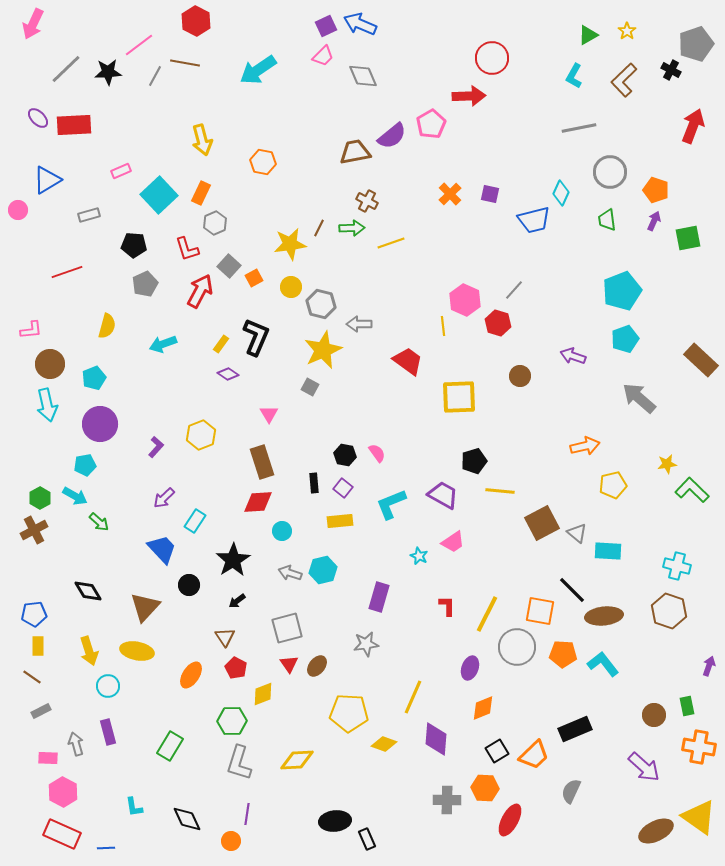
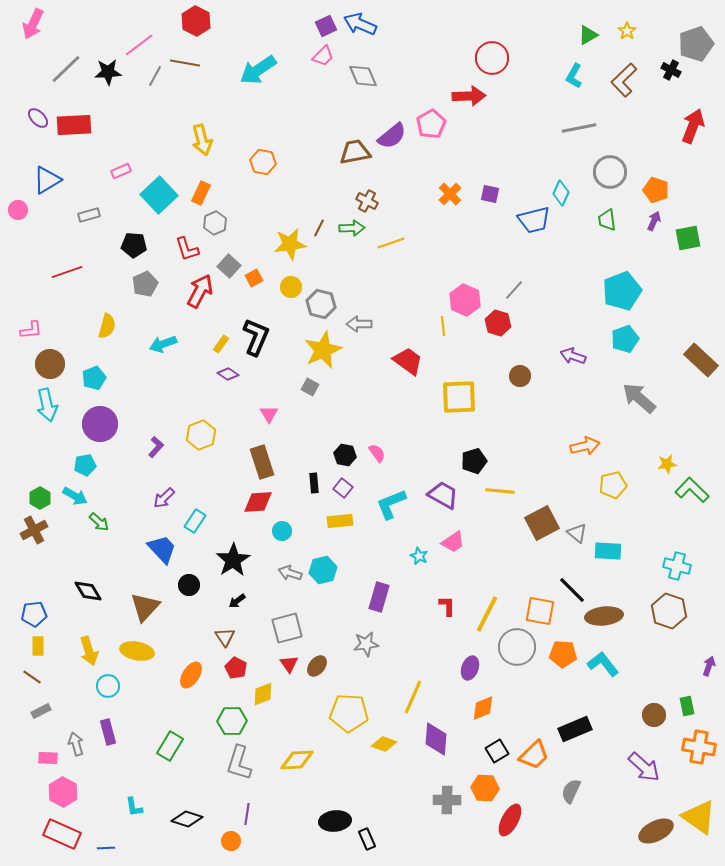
black diamond at (187, 819): rotated 48 degrees counterclockwise
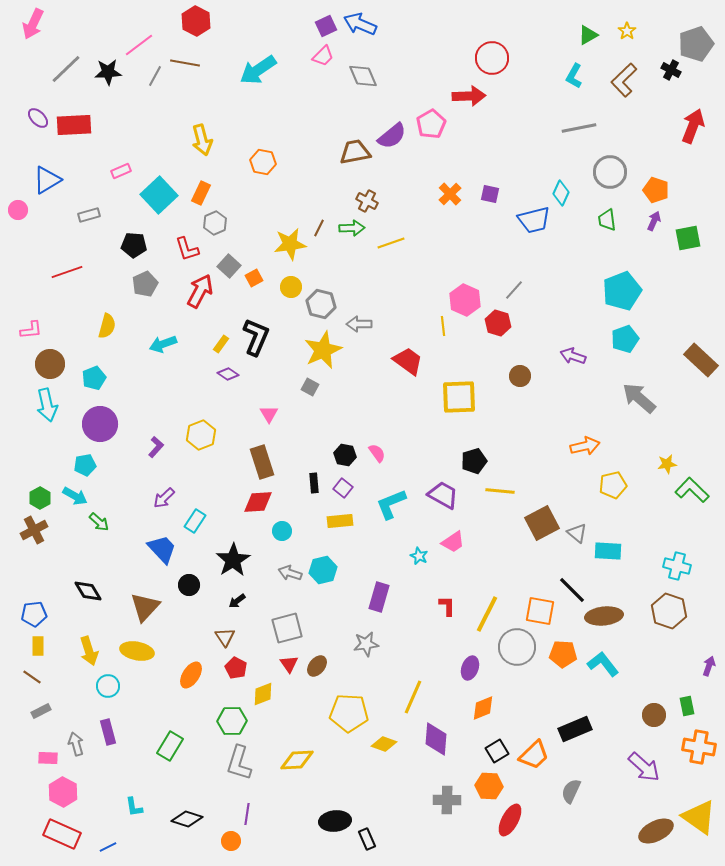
orange hexagon at (485, 788): moved 4 px right, 2 px up
blue line at (106, 848): moved 2 px right, 1 px up; rotated 24 degrees counterclockwise
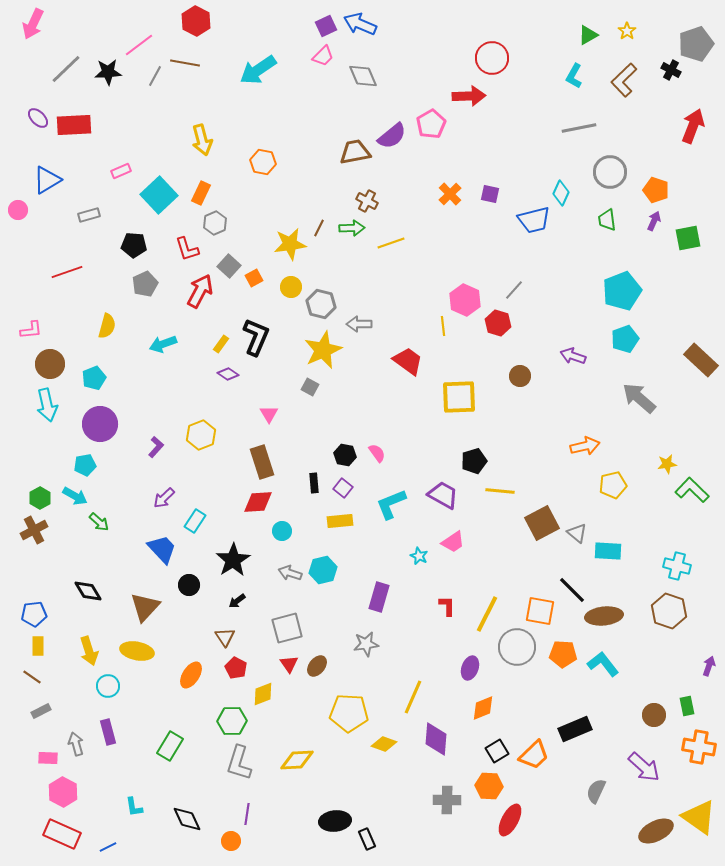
gray semicircle at (571, 791): moved 25 px right
black diamond at (187, 819): rotated 48 degrees clockwise
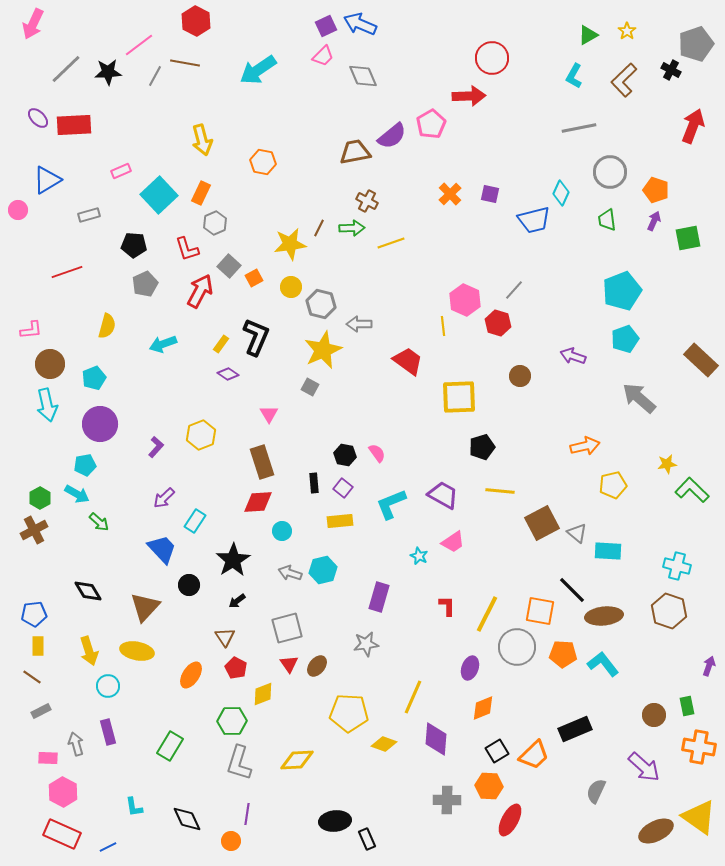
black pentagon at (474, 461): moved 8 px right, 14 px up
cyan arrow at (75, 496): moved 2 px right, 2 px up
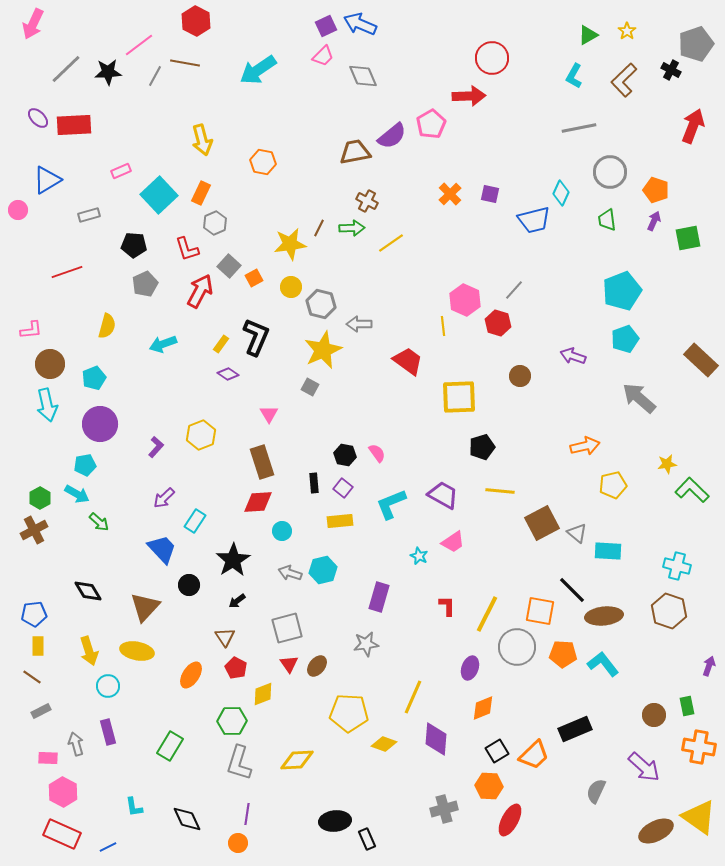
yellow line at (391, 243): rotated 16 degrees counterclockwise
gray cross at (447, 800): moved 3 px left, 9 px down; rotated 16 degrees counterclockwise
orange circle at (231, 841): moved 7 px right, 2 px down
